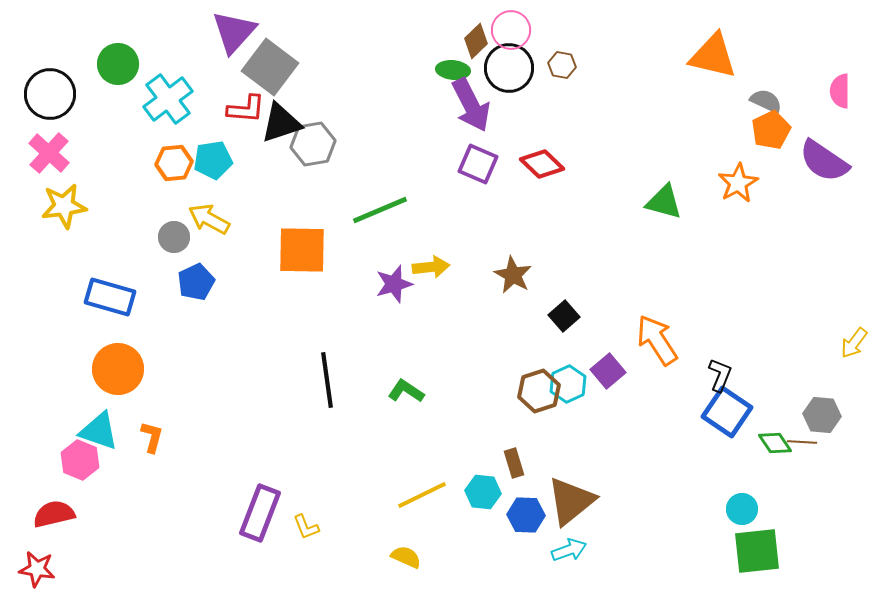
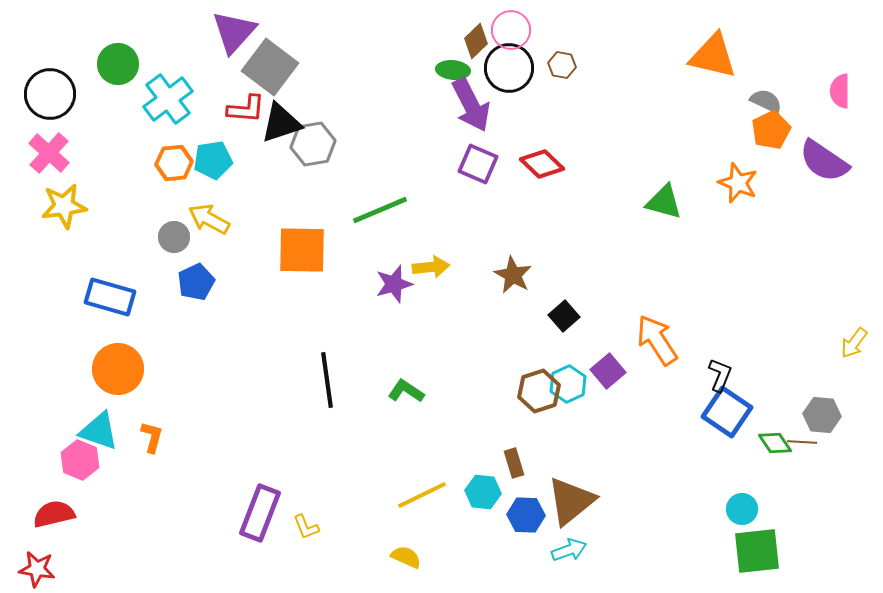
orange star at (738, 183): rotated 21 degrees counterclockwise
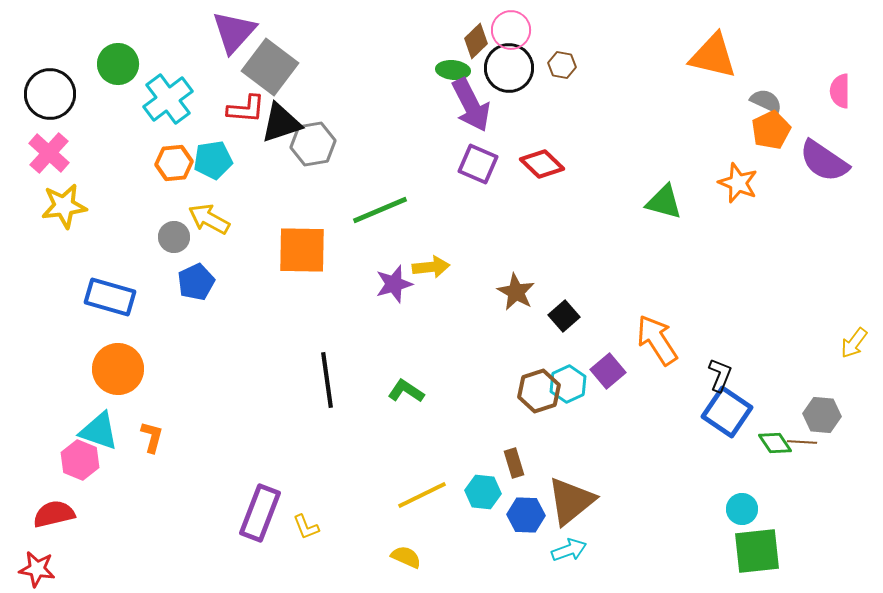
brown star at (513, 275): moved 3 px right, 17 px down
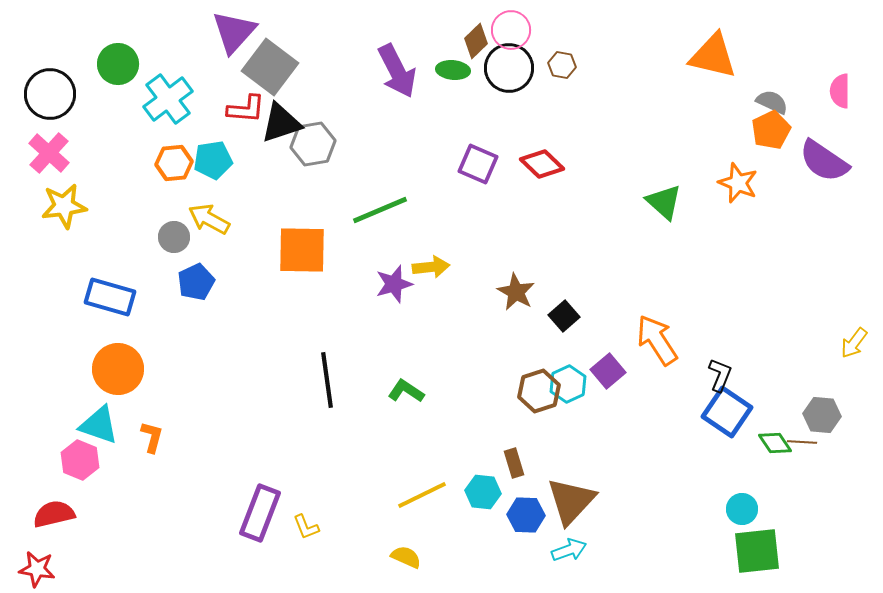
gray semicircle at (766, 101): moved 6 px right, 1 px down
purple arrow at (471, 105): moved 74 px left, 34 px up
green triangle at (664, 202): rotated 27 degrees clockwise
cyan triangle at (99, 431): moved 6 px up
brown triangle at (571, 501): rotated 8 degrees counterclockwise
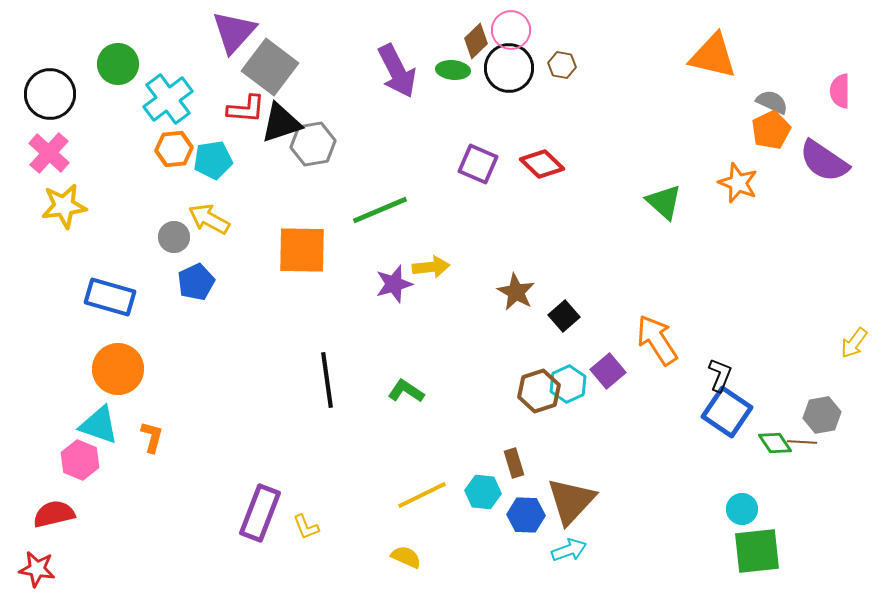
orange hexagon at (174, 163): moved 14 px up
gray hexagon at (822, 415): rotated 15 degrees counterclockwise
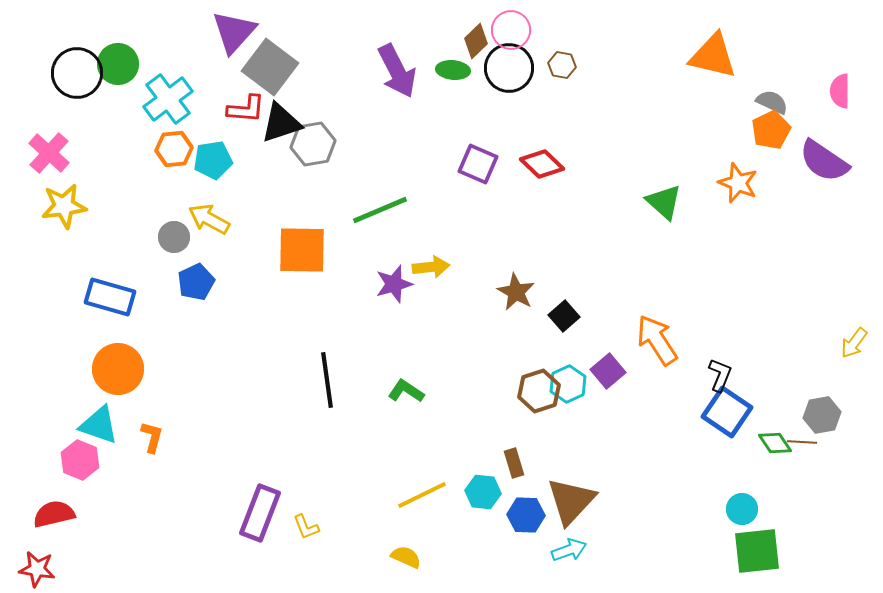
black circle at (50, 94): moved 27 px right, 21 px up
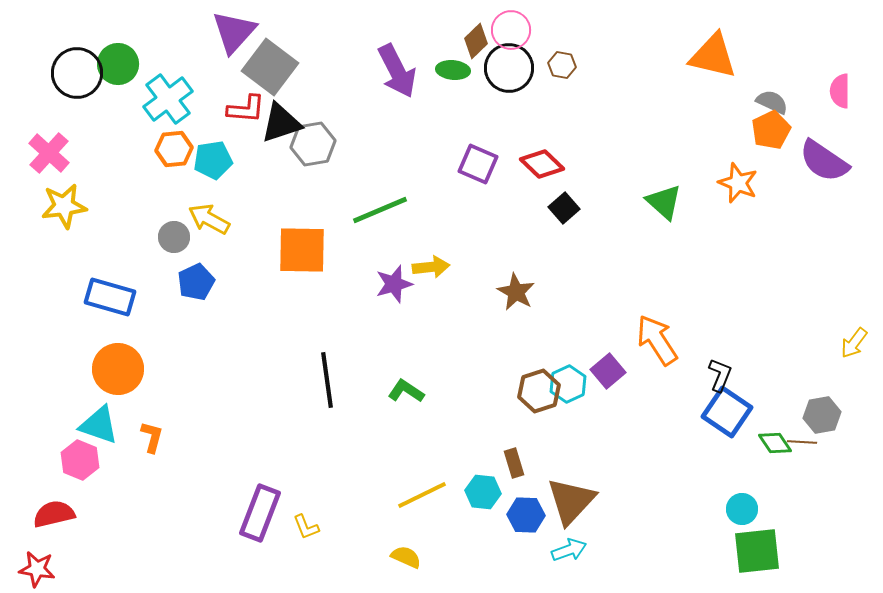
black square at (564, 316): moved 108 px up
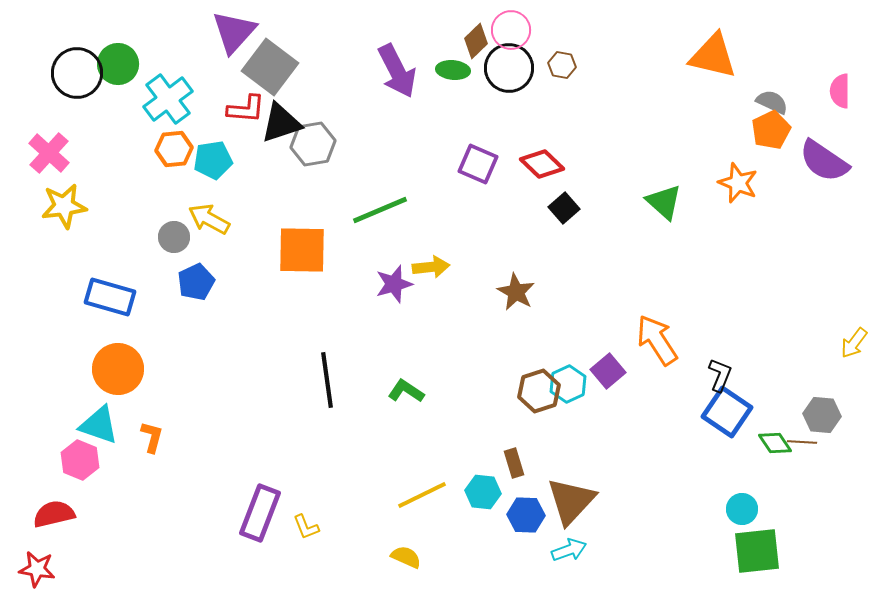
gray hexagon at (822, 415): rotated 15 degrees clockwise
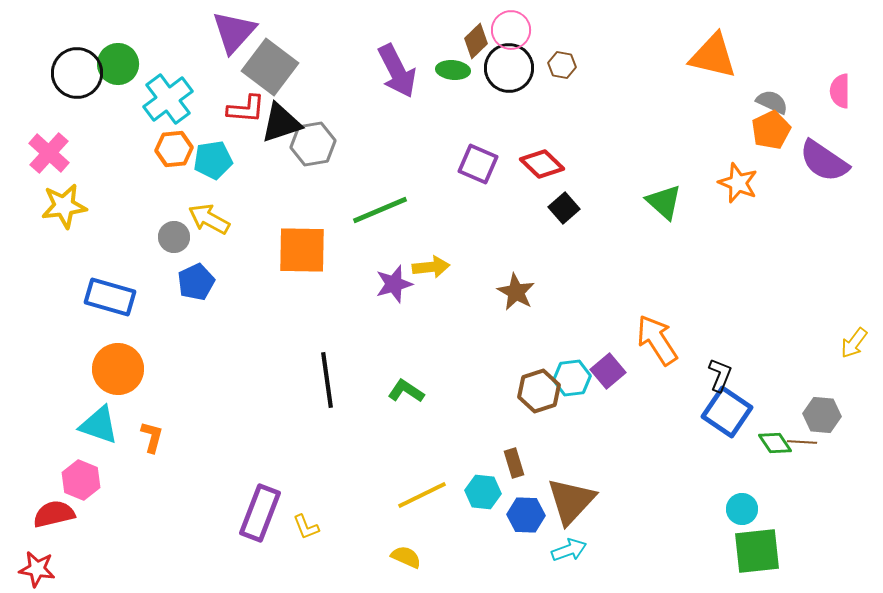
cyan hexagon at (568, 384): moved 4 px right, 6 px up; rotated 18 degrees clockwise
pink hexagon at (80, 460): moved 1 px right, 20 px down
